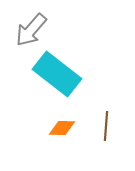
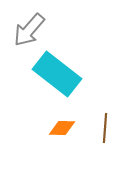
gray arrow: moved 2 px left
brown line: moved 1 px left, 2 px down
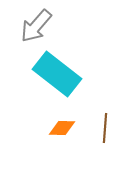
gray arrow: moved 7 px right, 4 px up
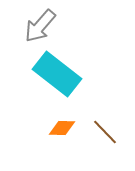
gray arrow: moved 4 px right
brown line: moved 4 px down; rotated 48 degrees counterclockwise
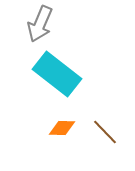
gray arrow: moved 2 px up; rotated 18 degrees counterclockwise
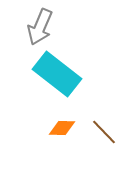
gray arrow: moved 3 px down
brown line: moved 1 px left
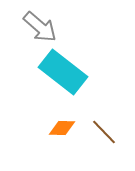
gray arrow: rotated 72 degrees counterclockwise
cyan rectangle: moved 6 px right, 2 px up
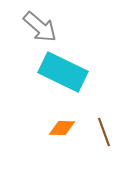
cyan rectangle: rotated 12 degrees counterclockwise
brown line: rotated 24 degrees clockwise
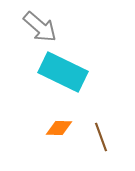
orange diamond: moved 3 px left
brown line: moved 3 px left, 5 px down
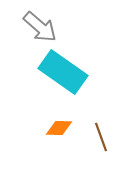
cyan rectangle: rotated 9 degrees clockwise
